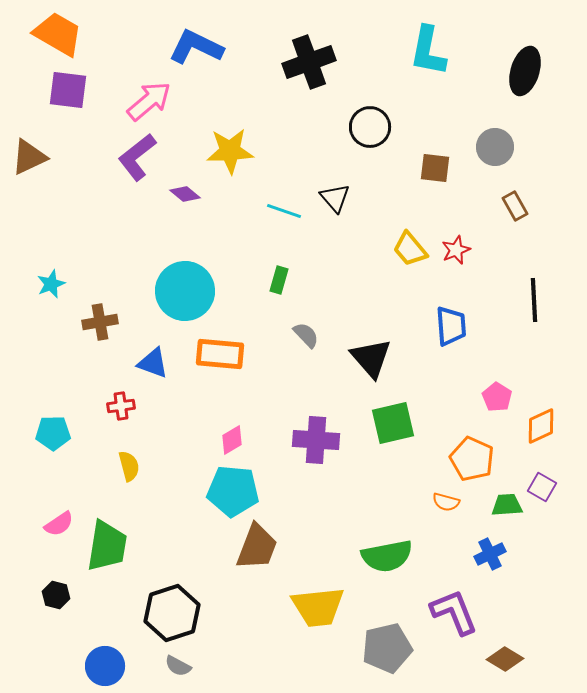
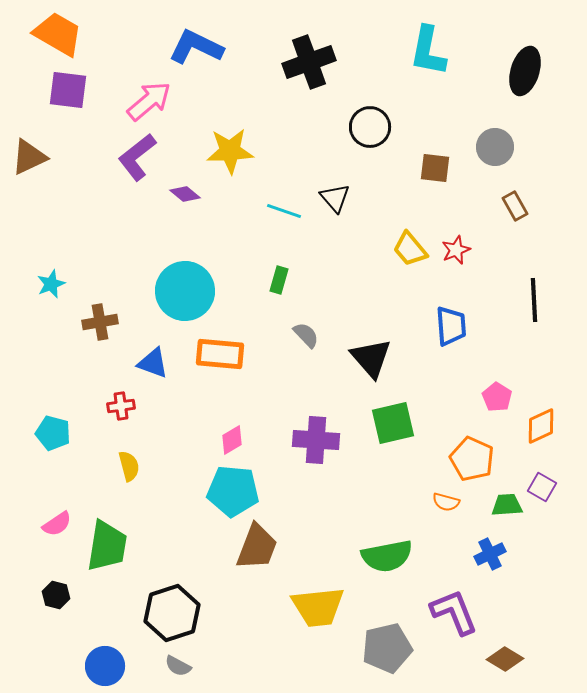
cyan pentagon at (53, 433): rotated 16 degrees clockwise
pink semicircle at (59, 524): moved 2 px left
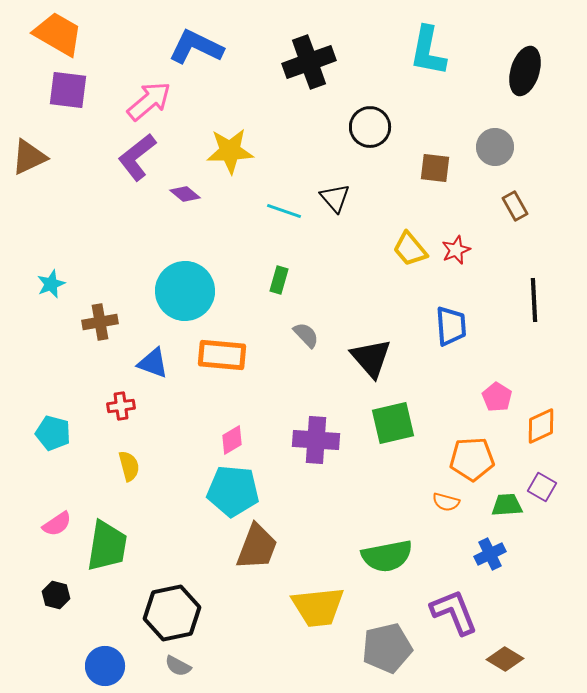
orange rectangle at (220, 354): moved 2 px right, 1 px down
orange pentagon at (472, 459): rotated 27 degrees counterclockwise
black hexagon at (172, 613): rotated 6 degrees clockwise
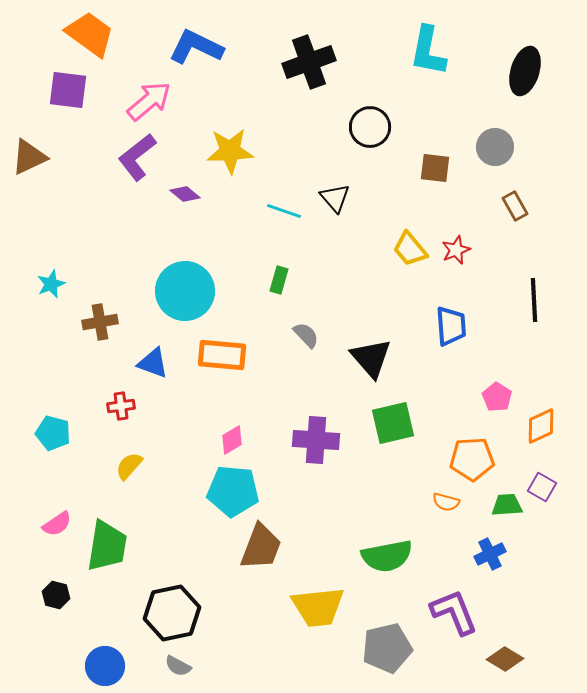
orange trapezoid at (58, 34): moved 32 px right; rotated 6 degrees clockwise
yellow semicircle at (129, 466): rotated 124 degrees counterclockwise
brown trapezoid at (257, 547): moved 4 px right
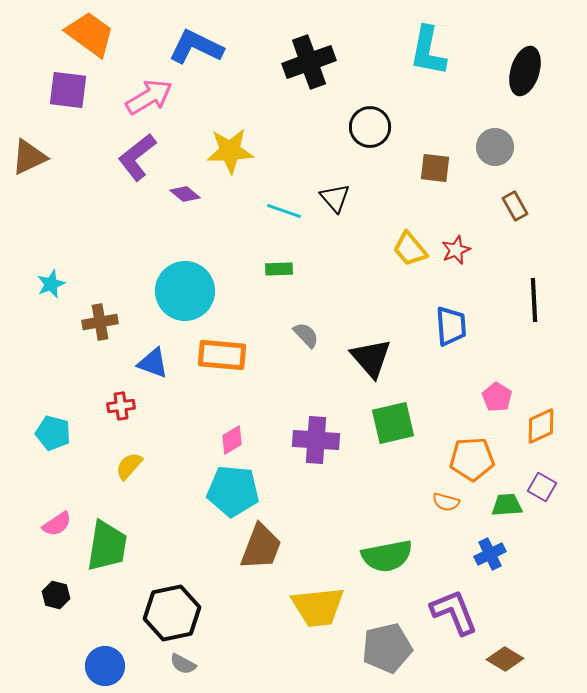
pink arrow at (149, 101): moved 4 px up; rotated 9 degrees clockwise
green rectangle at (279, 280): moved 11 px up; rotated 72 degrees clockwise
gray semicircle at (178, 666): moved 5 px right, 2 px up
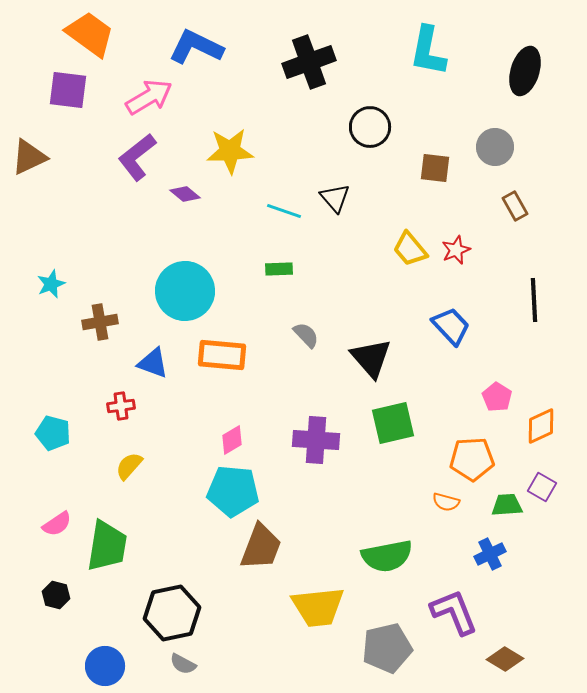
blue trapezoid at (451, 326): rotated 39 degrees counterclockwise
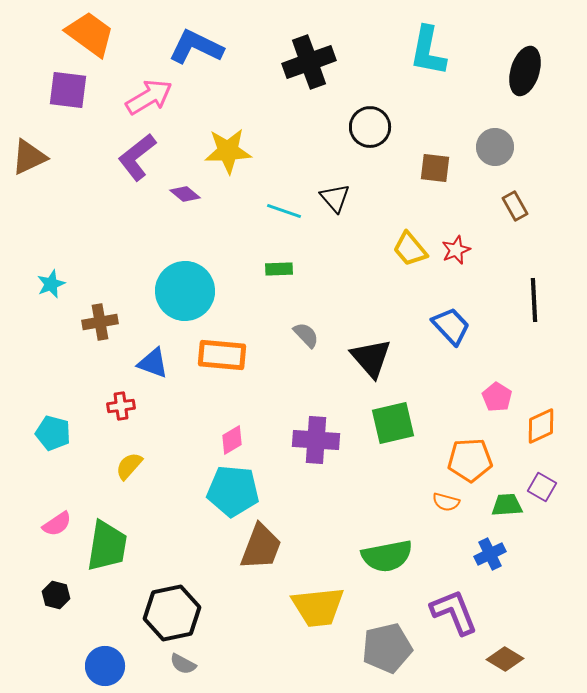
yellow star at (230, 151): moved 2 px left
orange pentagon at (472, 459): moved 2 px left, 1 px down
